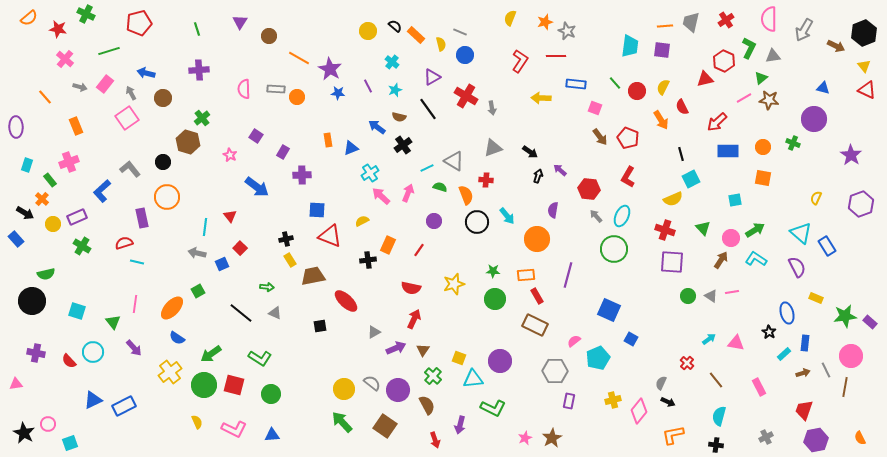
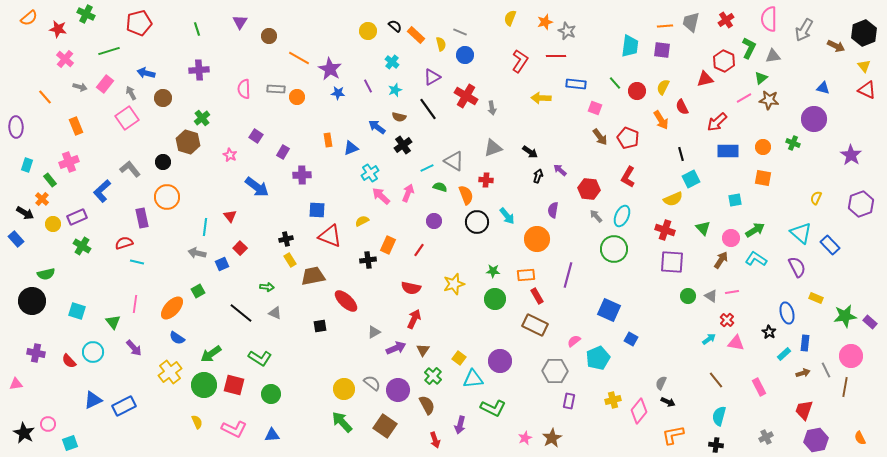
blue rectangle at (827, 246): moved 3 px right, 1 px up; rotated 12 degrees counterclockwise
yellow square at (459, 358): rotated 16 degrees clockwise
red cross at (687, 363): moved 40 px right, 43 px up
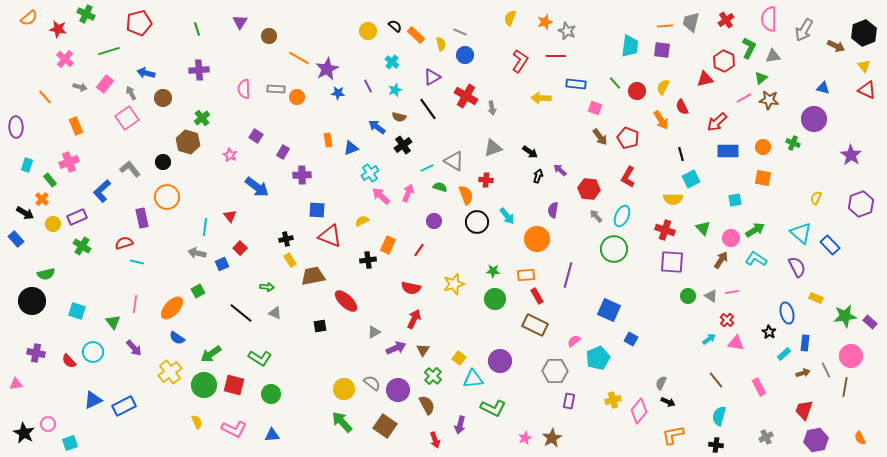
purple star at (330, 69): moved 3 px left; rotated 15 degrees clockwise
yellow semicircle at (673, 199): rotated 24 degrees clockwise
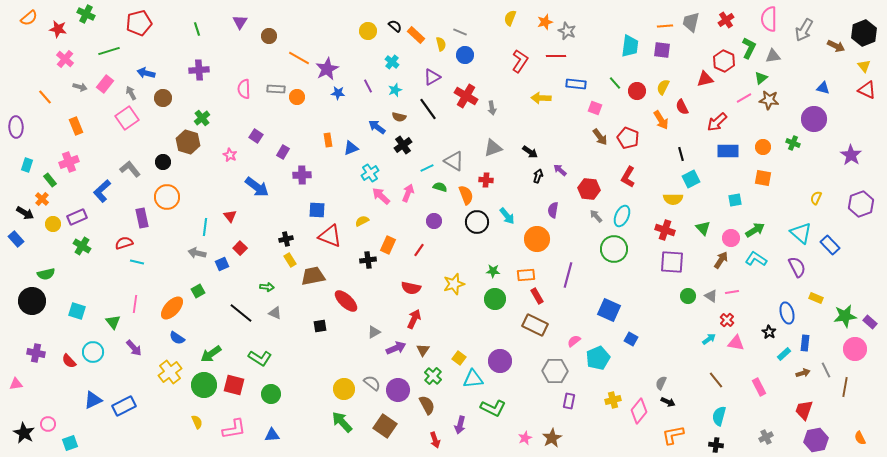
pink circle at (851, 356): moved 4 px right, 7 px up
pink L-shape at (234, 429): rotated 35 degrees counterclockwise
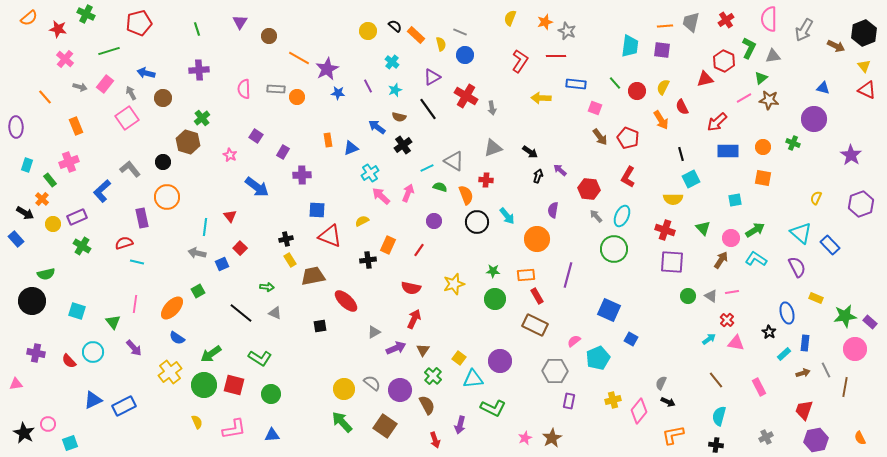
purple circle at (398, 390): moved 2 px right
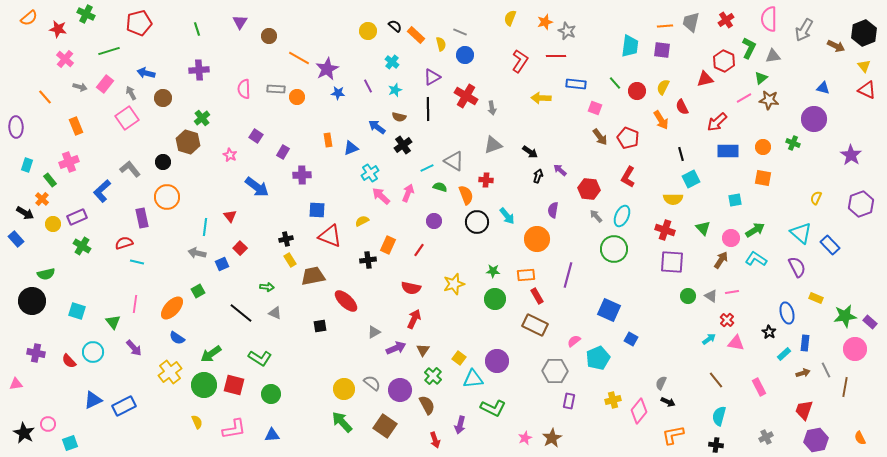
black line at (428, 109): rotated 35 degrees clockwise
gray triangle at (493, 148): moved 3 px up
purple circle at (500, 361): moved 3 px left
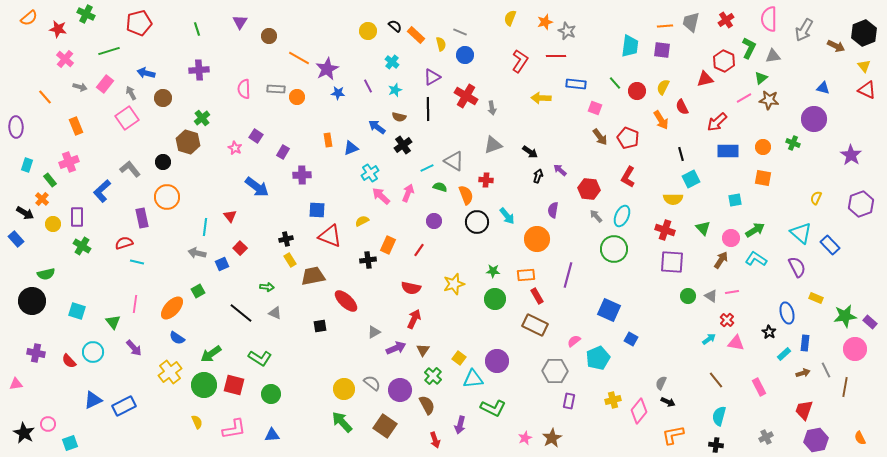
pink star at (230, 155): moved 5 px right, 7 px up
purple rectangle at (77, 217): rotated 66 degrees counterclockwise
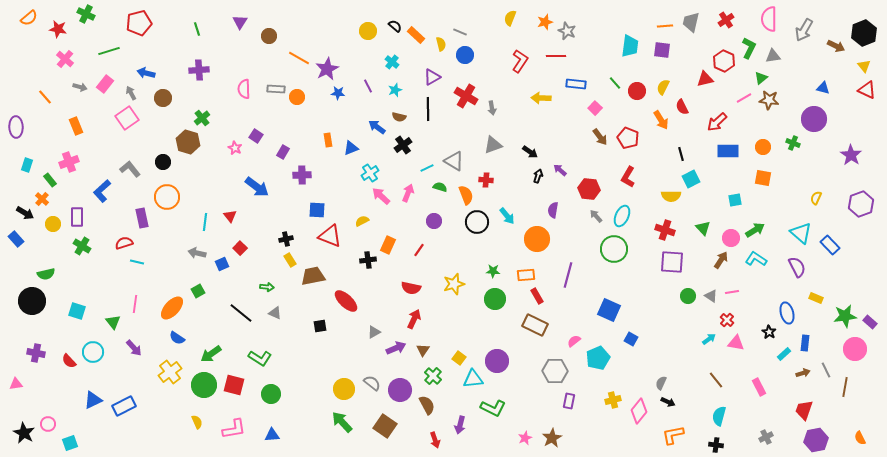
pink square at (595, 108): rotated 24 degrees clockwise
yellow semicircle at (673, 199): moved 2 px left, 3 px up
cyan line at (205, 227): moved 5 px up
